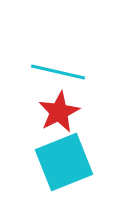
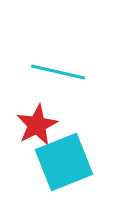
red star: moved 22 px left, 13 px down
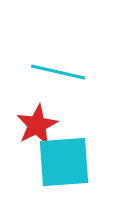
cyan square: rotated 18 degrees clockwise
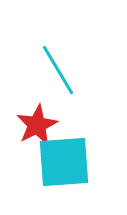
cyan line: moved 2 px up; rotated 46 degrees clockwise
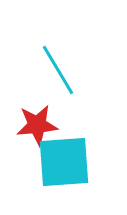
red star: rotated 21 degrees clockwise
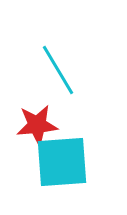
cyan square: moved 2 px left
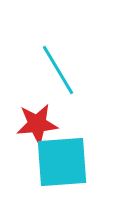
red star: moved 1 px up
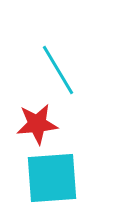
cyan square: moved 10 px left, 16 px down
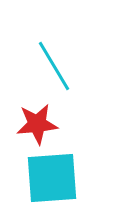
cyan line: moved 4 px left, 4 px up
